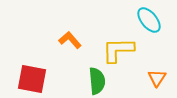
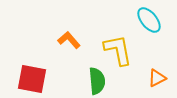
orange L-shape: moved 1 px left
yellow L-shape: rotated 80 degrees clockwise
orange triangle: rotated 30 degrees clockwise
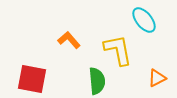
cyan ellipse: moved 5 px left
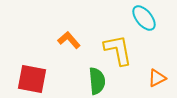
cyan ellipse: moved 2 px up
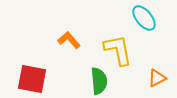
green semicircle: moved 2 px right
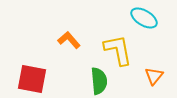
cyan ellipse: rotated 20 degrees counterclockwise
orange triangle: moved 3 px left, 2 px up; rotated 24 degrees counterclockwise
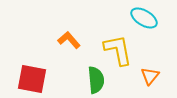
orange triangle: moved 4 px left
green semicircle: moved 3 px left, 1 px up
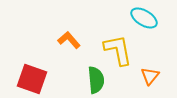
red square: rotated 8 degrees clockwise
